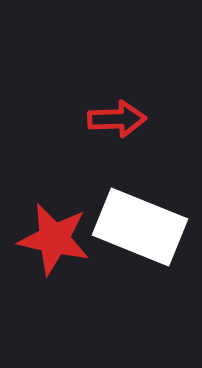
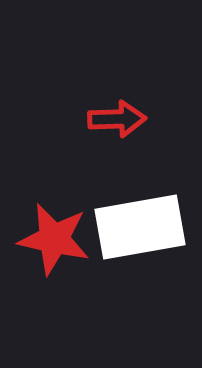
white rectangle: rotated 32 degrees counterclockwise
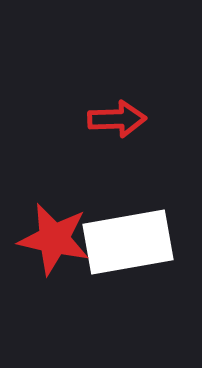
white rectangle: moved 12 px left, 15 px down
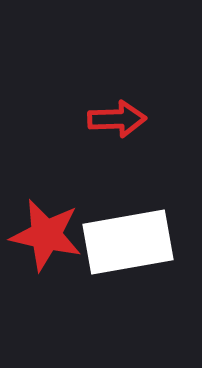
red star: moved 8 px left, 4 px up
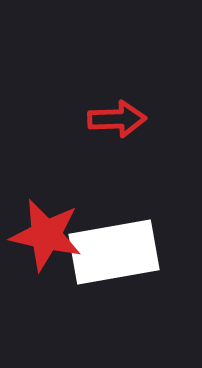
white rectangle: moved 14 px left, 10 px down
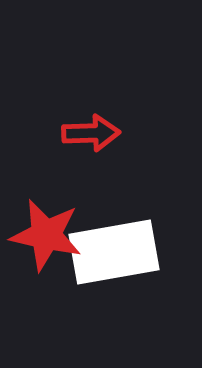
red arrow: moved 26 px left, 14 px down
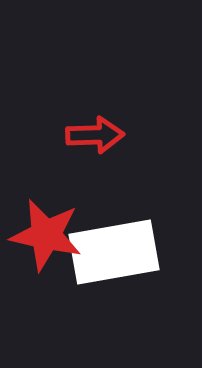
red arrow: moved 4 px right, 2 px down
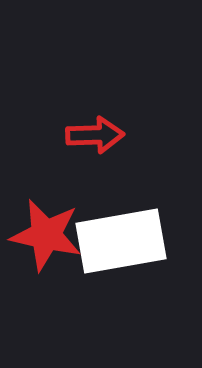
white rectangle: moved 7 px right, 11 px up
